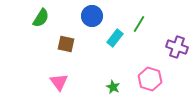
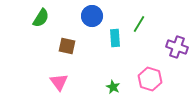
cyan rectangle: rotated 42 degrees counterclockwise
brown square: moved 1 px right, 2 px down
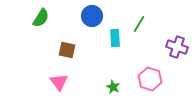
brown square: moved 4 px down
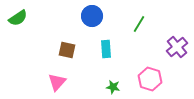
green semicircle: moved 23 px left; rotated 24 degrees clockwise
cyan rectangle: moved 9 px left, 11 px down
purple cross: rotated 30 degrees clockwise
pink triangle: moved 2 px left; rotated 18 degrees clockwise
green star: rotated 16 degrees counterclockwise
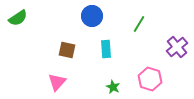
green star: rotated 16 degrees clockwise
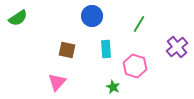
pink hexagon: moved 15 px left, 13 px up
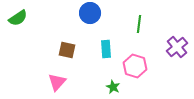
blue circle: moved 2 px left, 3 px up
green line: rotated 24 degrees counterclockwise
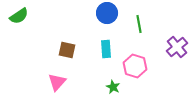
blue circle: moved 17 px right
green semicircle: moved 1 px right, 2 px up
green line: rotated 18 degrees counterclockwise
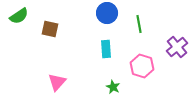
brown square: moved 17 px left, 21 px up
pink hexagon: moved 7 px right
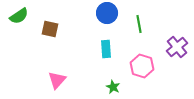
pink triangle: moved 2 px up
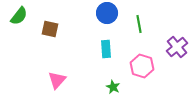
green semicircle: rotated 18 degrees counterclockwise
